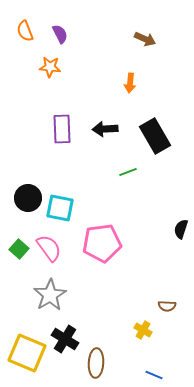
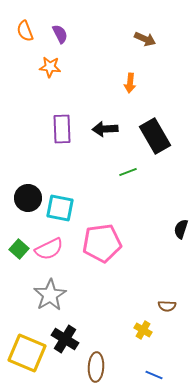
pink semicircle: moved 1 px down; rotated 100 degrees clockwise
brown ellipse: moved 4 px down
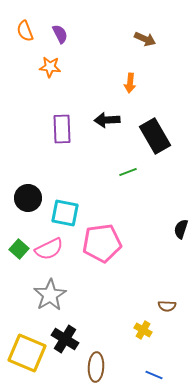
black arrow: moved 2 px right, 9 px up
cyan square: moved 5 px right, 5 px down
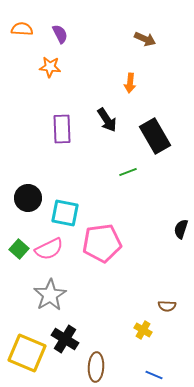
orange semicircle: moved 3 px left, 2 px up; rotated 115 degrees clockwise
black arrow: rotated 120 degrees counterclockwise
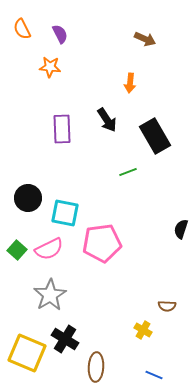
orange semicircle: rotated 120 degrees counterclockwise
green square: moved 2 px left, 1 px down
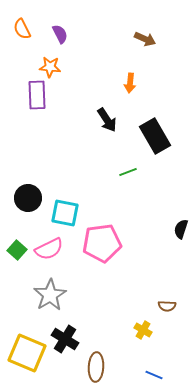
purple rectangle: moved 25 px left, 34 px up
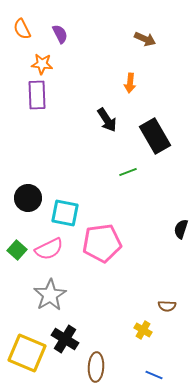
orange star: moved 8 px left, 3 px up
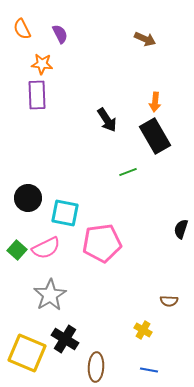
orange arrow: moved 25 px right, 19 px down
pink semicircle: moved 3 px left, 1 px up
brown semicircle: moved 2 px right, 5 px up
blue line: moved 5 px left, 5 px up; rotated 12 degrees counterclockwise
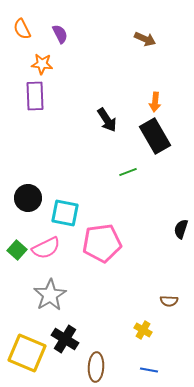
purple rectangle: moved 2 px left, 1 px down
